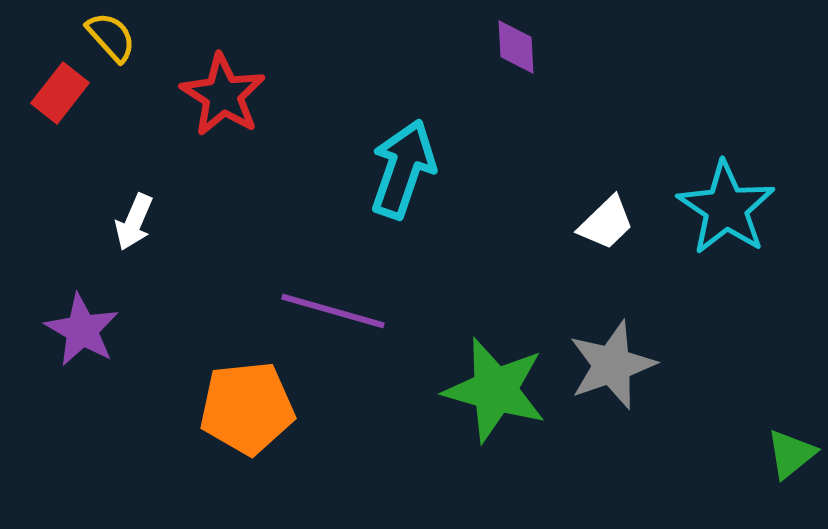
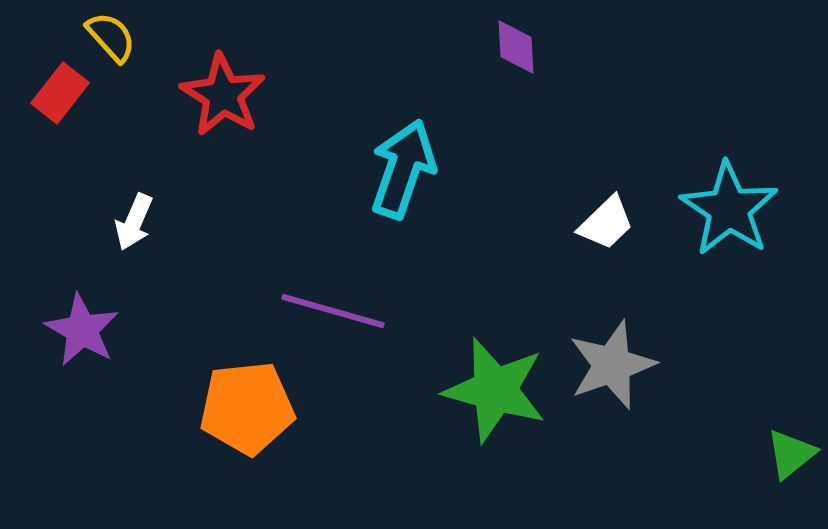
cyan star: moved 3 px right, 1 px down
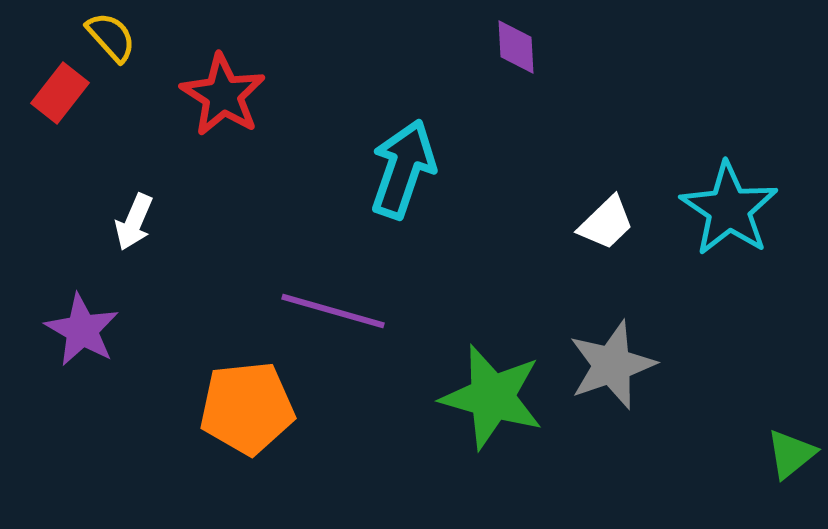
green star: moved 3 px left, 7 px down
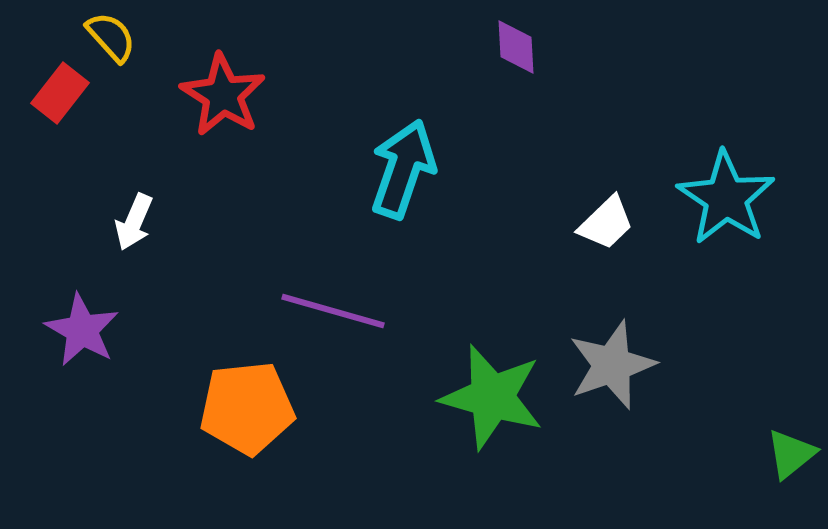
cyan star: moved 3 px left, 11 px up
